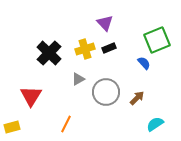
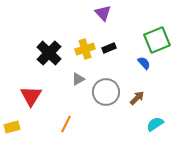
purple triangle: moved 2 px left, 10 px up
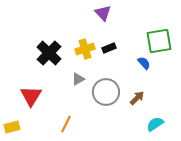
green square: moved 2 px right, 1 px down; rotated 12 degrees clockwise
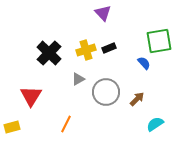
yellow cross: moved 1 px right, 1 px down
brown arrow: moved 1 px down
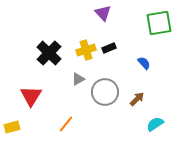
green square: moved 18 px up
gray circle: moved 1 px left
orange line: rotated 12 degrees clockwise
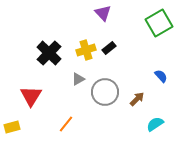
green square: rotated 20 degrees counterclockwise
black rectangle: rotated 16 degrees counterclockwise
blue semicircle: moved 17 px right, 13 px down
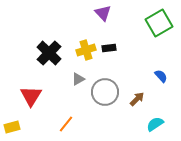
black rectangle: rotated 32 degrees clockwise
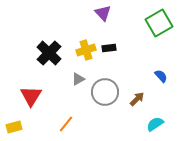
yellow rectangle: moved 2 px right
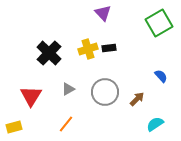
yellow cross: moved 2 px right, 1 px up
gray triangle: moved 10 px left, 10 px down
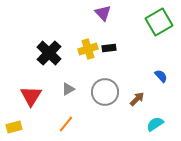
green square: moved 1 px up
